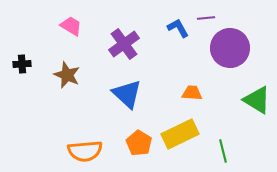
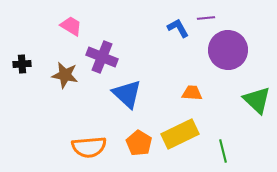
purple cross: moved 22 px left, 13 px down; rotated 32 degrees counterclockwise
purple circle: moved 2 px left, 2 px down
brown star: moved 2 px left; rotated 12 degrees counterclockwise
green triangle: rotated 12 degrees clockwise
orange semicircle: moved 4 px right, 4 px up
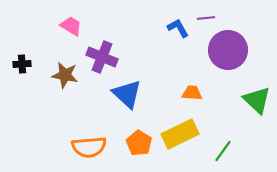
green line: rotated 50 degrees clockwise
